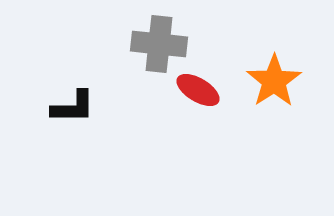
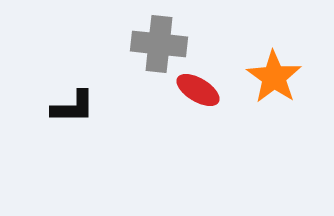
orange star: moved 4 px up; rotated 4 degrees counterclockwise
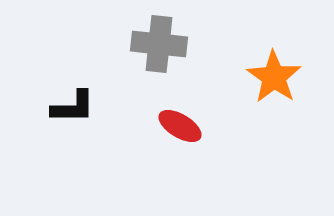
red ellipse: moved 18 px left, 36 px down
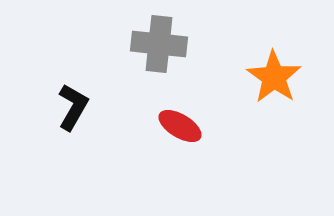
black L-shape: rotated 60 degrees counterclockwise
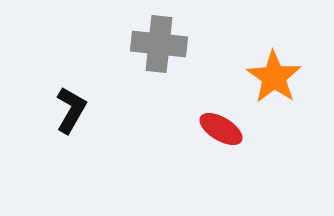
black L-shape: moved 2 px left, 3 px down
red ellipse: moved 41 px right, 3 px down
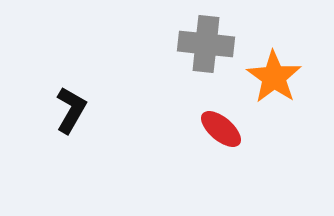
gray cross: moved 47 px right
red ellipse: rotated 9 degrees clockwise
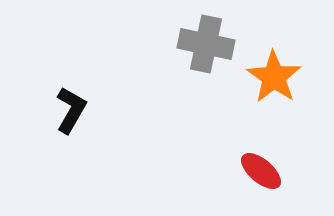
gray cross: rotated 6 degrees clockwise
red ellipse: moved 40 px right, 42 px down
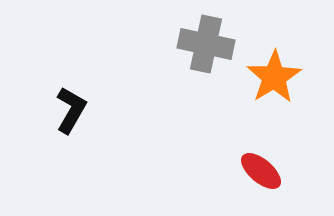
orange star: rotated 6 degrees clockwise
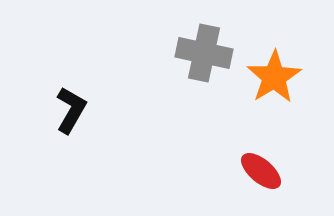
gray cross: moved 2 px left, 9 px down
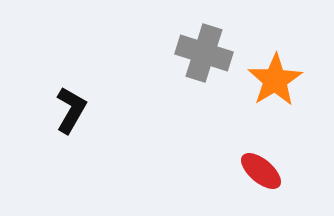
gray cross: rotated 6 degrees clockwise
orange star: moved 1 px right, 3 px down
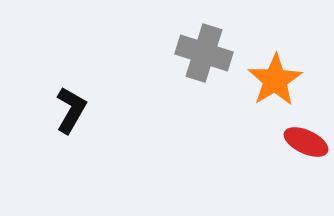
red ellipse: moved 45 px right, 29 px up; rotated 15 degrees counterclockwise
